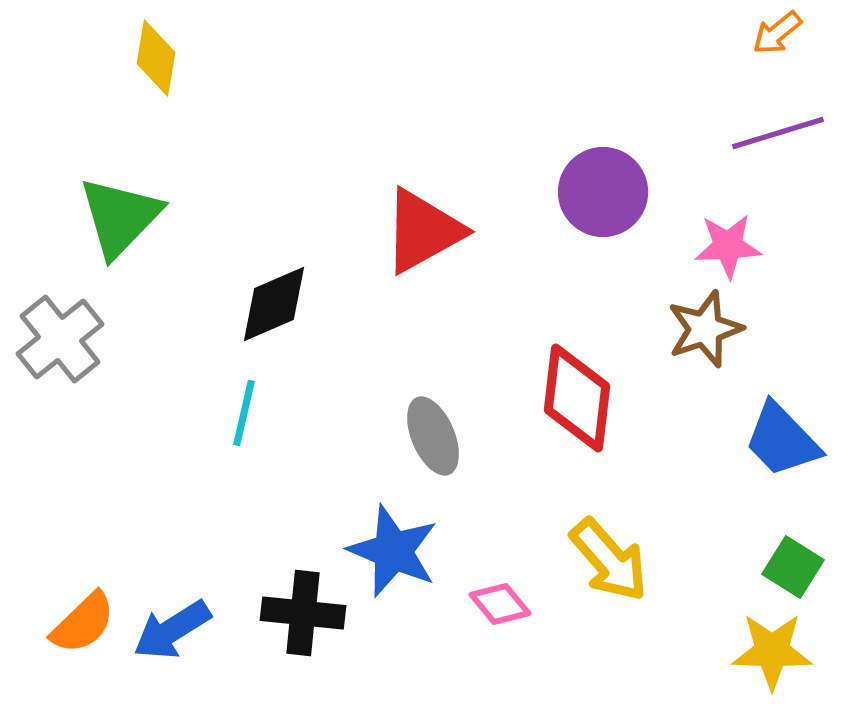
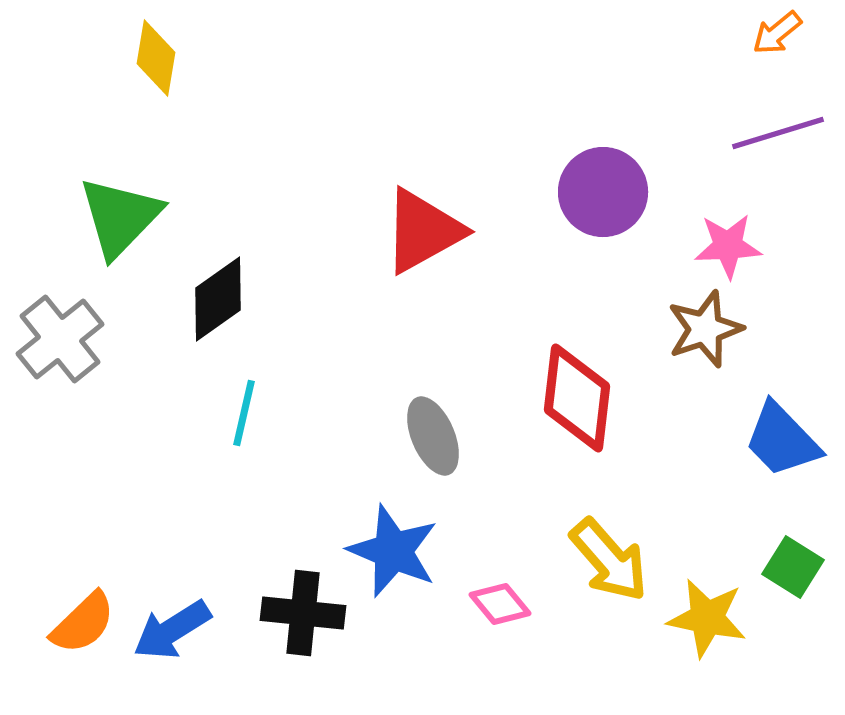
black diamond: moved 56 px left, 5 px up; rotated 12 degrees counterclockwise
yellow star: moved 65 px left, 33 px up; rotated 10 degrees clockwise
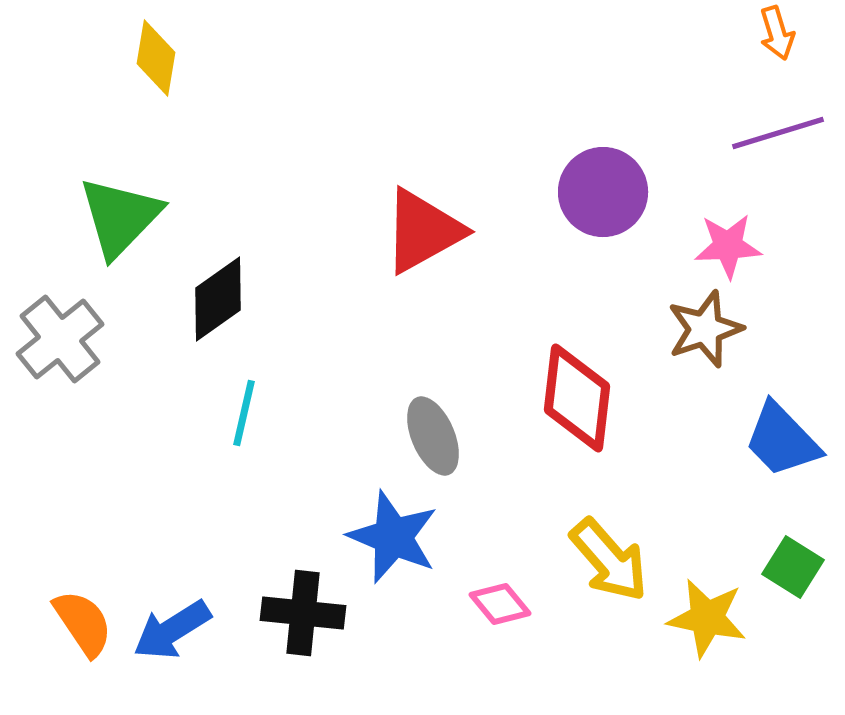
orange arrow: rotated 68 degrees counterclockwise
blue star: moved 14 px up
orange semicircle: rotated 80 degrees counterclockwise
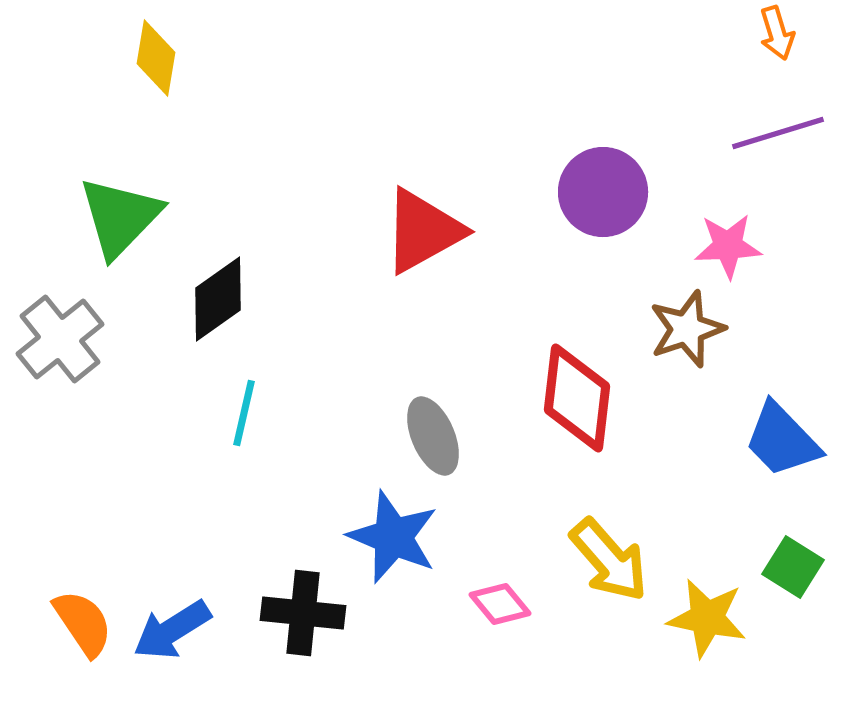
brown star: moved 18 px left
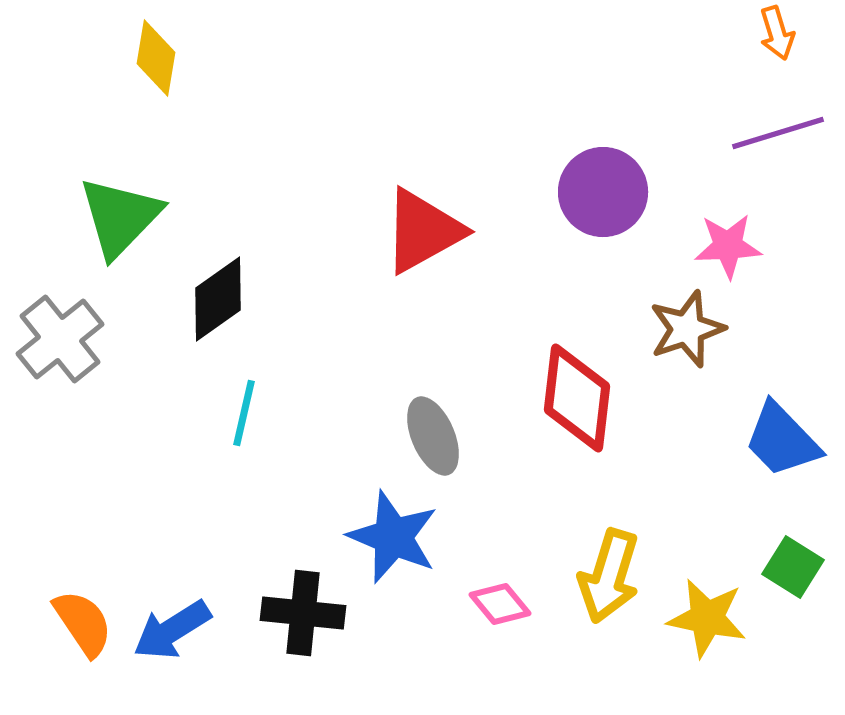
yellow arrow: moved 16 px down; rotated 58 degrees clockwise
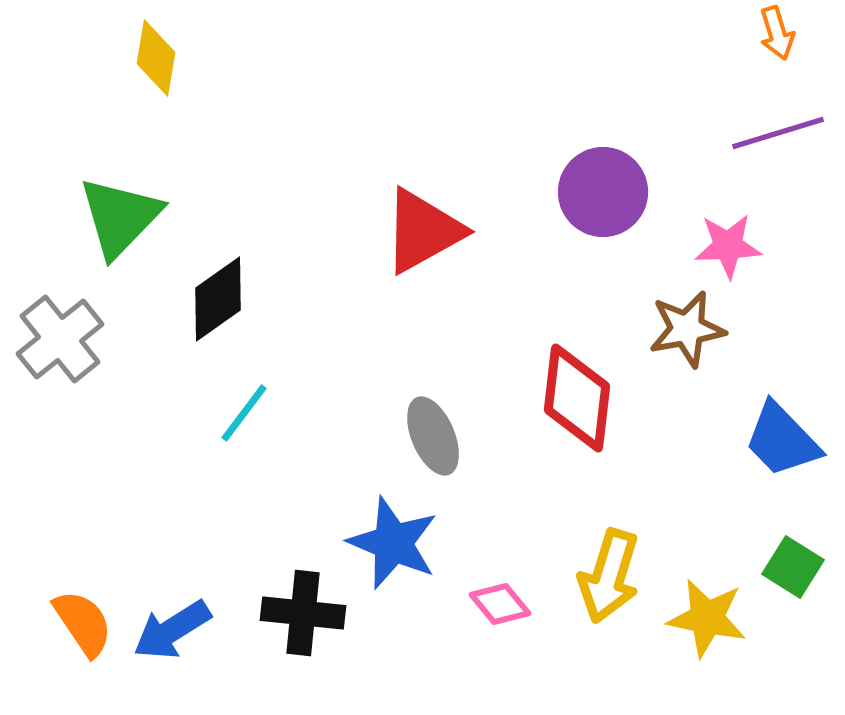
brown star: rotated 8 degrees clockwise
cyan line: rotated 24 degrees clockwise
blue star: moved 6 px down
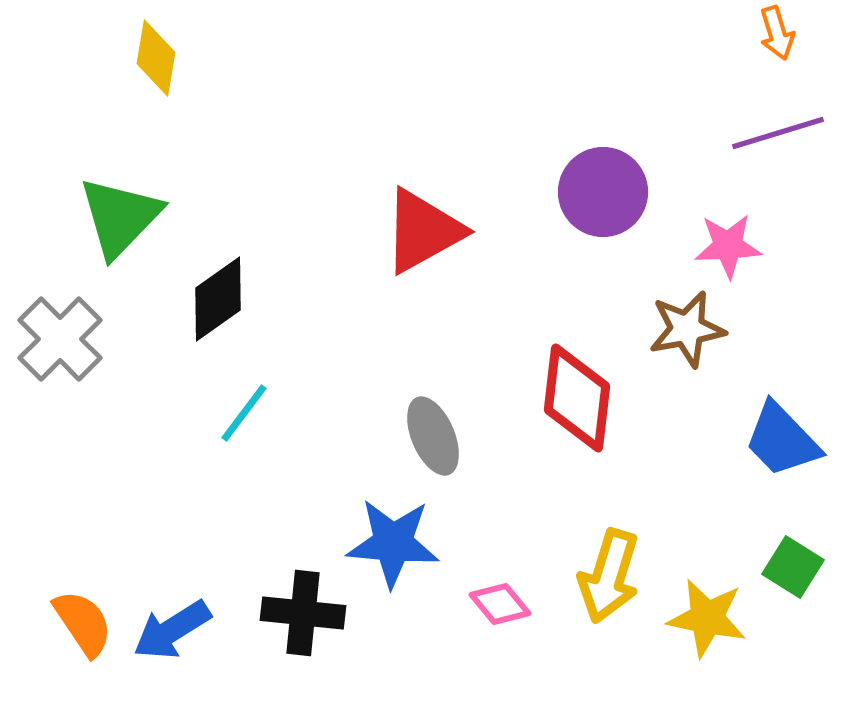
gray cross: rotated 6 degrees counterclockwise
blue star: rotated 18 degrees counterclockwise
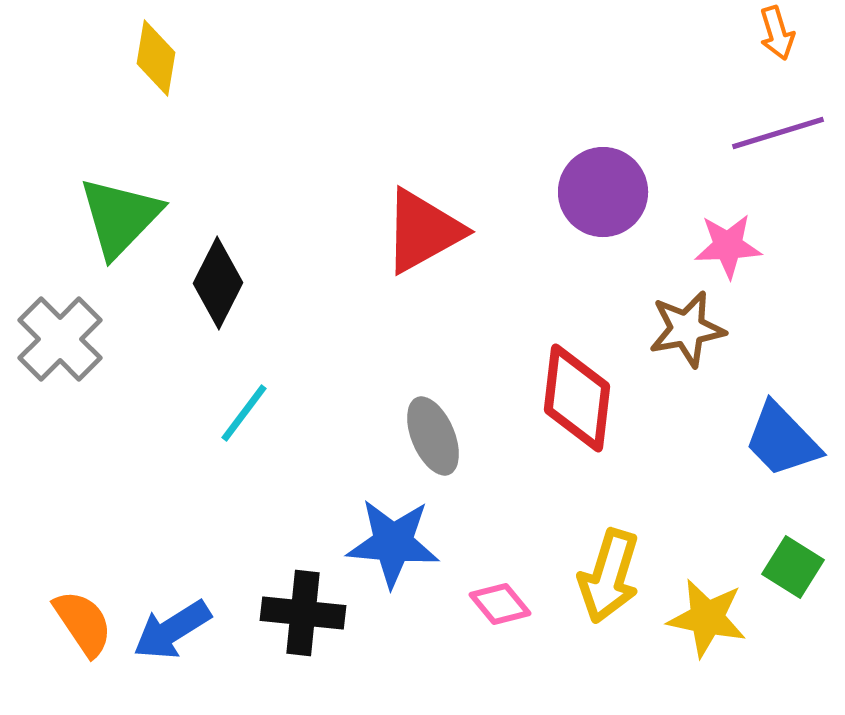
black diamond: moved 16 px up; rotated 28 degrees counterclockwise
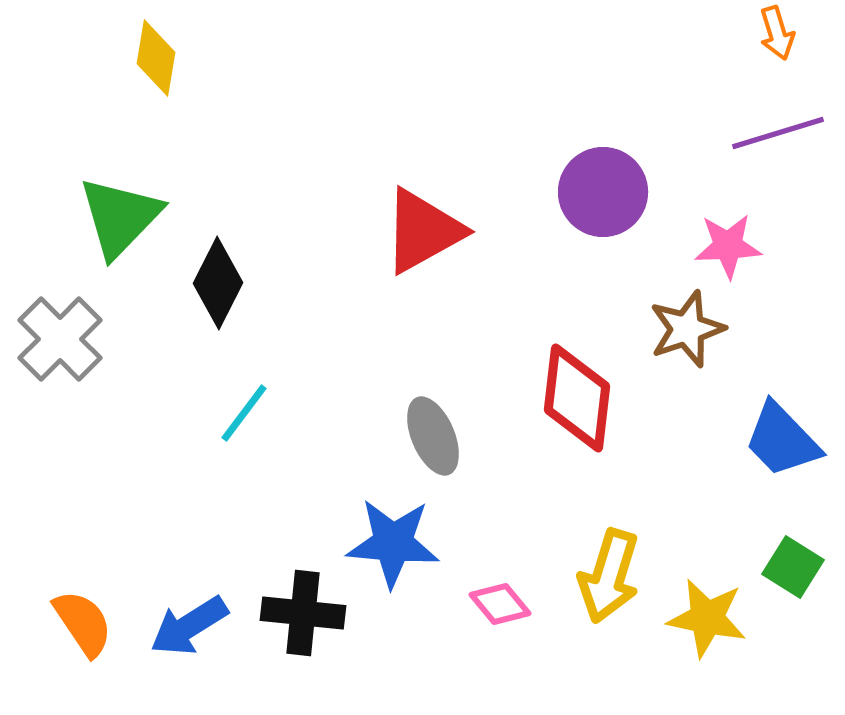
brown star: rotated 8 degrees counterclockwise
blue arrow: moved 17 px right, 4 px up
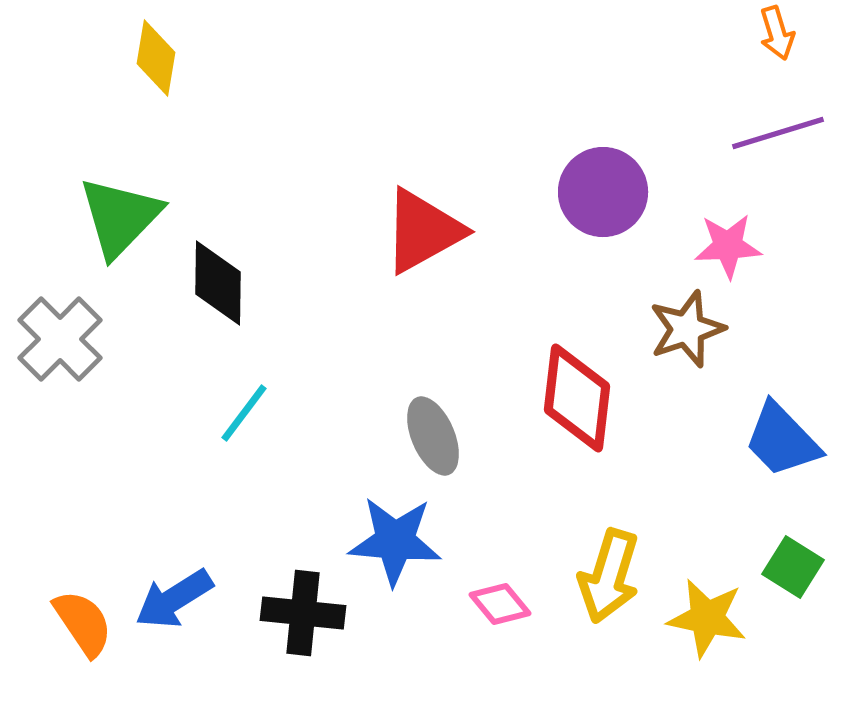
black diamond: rotated 26 degrees counterclockwise
blue star: moved 2 px right, 2 px up
blue arrow: moved 15 px left, 27 px up
